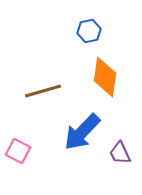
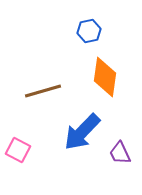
pink square: moved 1 px up
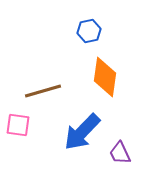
pink square: moved 25 px up; rotated 20 degrees counterclockwise
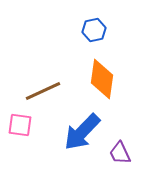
blue hexagon: moved 5 px right, 1 px up
orange diamond: moved 3 px left, 2 px down
brown line: rotated 9 degrees counterclockwise
pink square: moved 2 px right
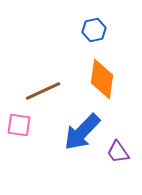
pink square: moved 1 px left
purple trapezoid: moved 2 px left, 1 px up; rotated 10 degrees counterclockwise
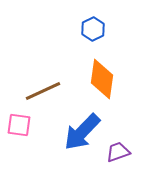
blue hexagon: moved 1 px left, 1 px up; rotated 15 degrees counterclockwise
purple trapezoid: rotated 105 degrees clockwise
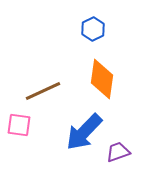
blue arrow: moved 2 px right
